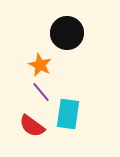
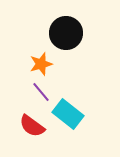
black circle: moved 1 px left
orange star: moved 1 px right, 1 px up; rotated 30 degrees clockwise
cyan rectangle: rotated 60 degrees counterclockwise
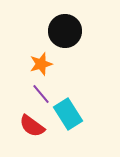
black circle: moved 1 px left, 2 px up
purple line: moved 2 px down
cyan rectangle: rotated 20 degrees clockwise
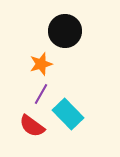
purple line: rotated 70 degrees clockwise
cyan rectangle: rotated 12 degrees counterclockwise
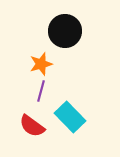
purple line: moved 3 px up; rotated 15 degrees counterclockwise
cyan rectangle: moved 2 px right, 3 px down
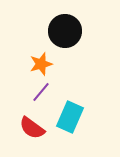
purple line: moved 1 px down; rotated 25 degrees clockwise
cyan rectangle: rotated 68 degrees clockwise
red semicircle: moved 2 px down
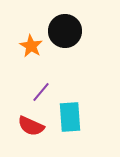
orange star: moved 10 px left, 18 px up; rotated 25 degrees counterclockwise
cyan rectangle: rotated 28 degrees counterclockwise
red semicircle: moved 1 px left, 2 px up; rotated 12 degrees counterclockwise
